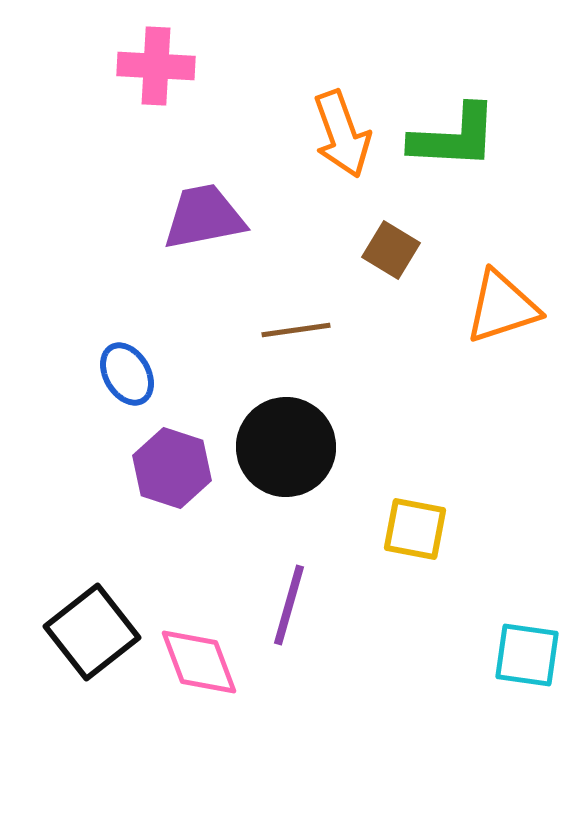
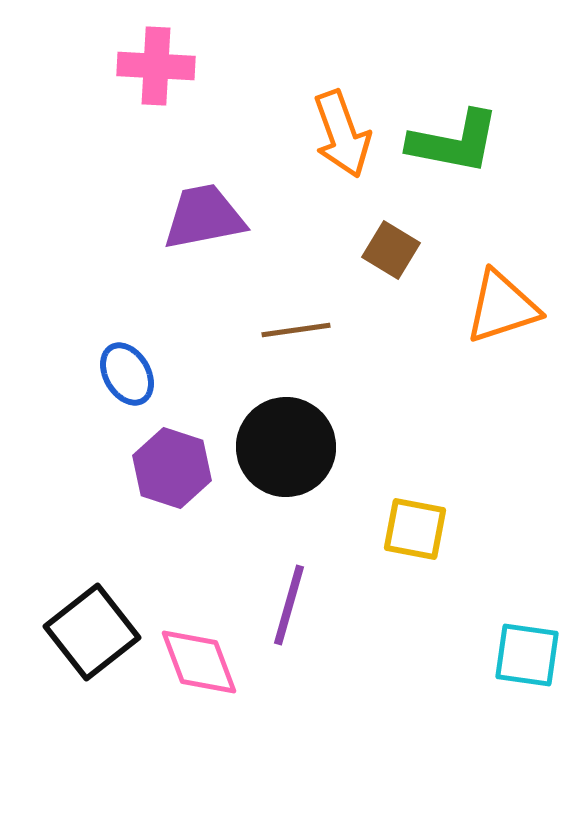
green L-shape: moved 5 px down; rotated 8 degrees clockwise
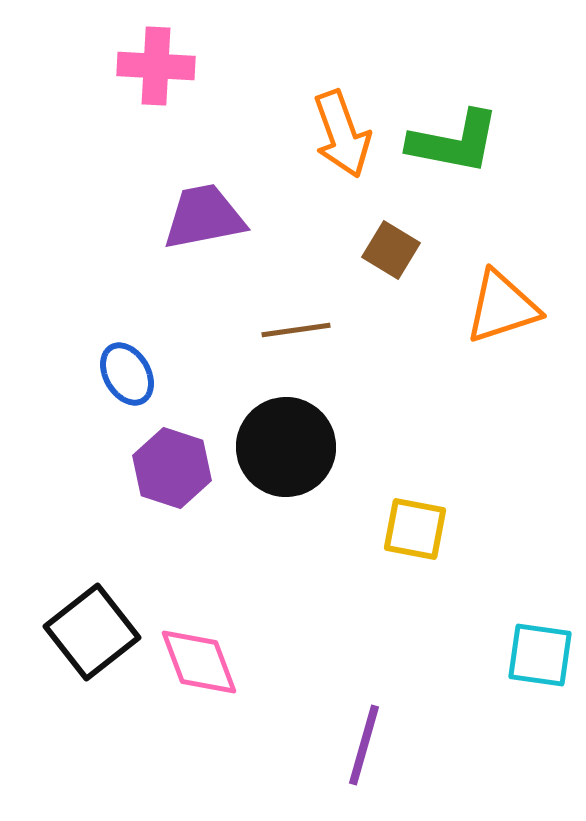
purple line: moved 75 px right, 140 px down
cyan square: moved 13 px right
